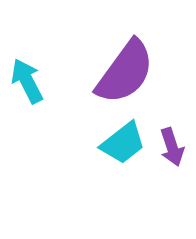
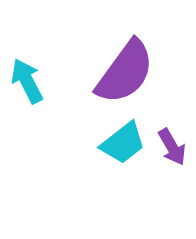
purple arrow: rotated 12 degrees counterclockwise
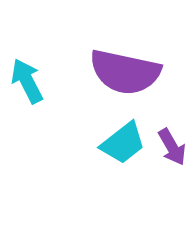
purple semicircle: rotated 66 degrees clockwise
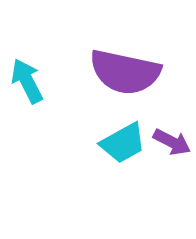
cyan trapezoid: rotated 9 degrees clockwise
purple arrow: moved 5 px up; rotated 33 degrees counterclockwise
